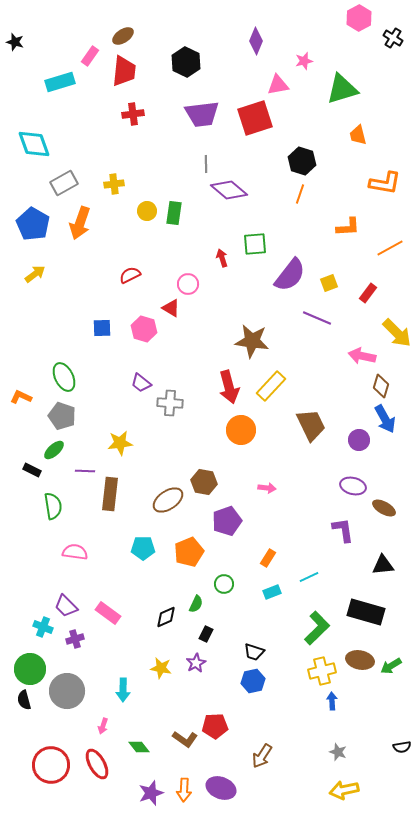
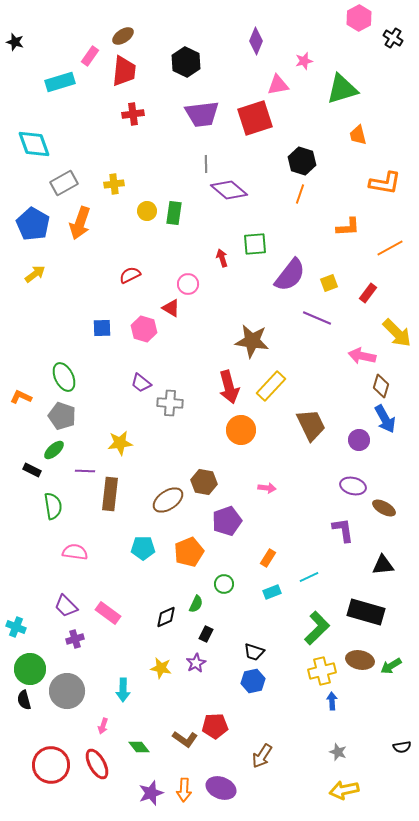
cyan cross at (43, 627): moved 27 px left
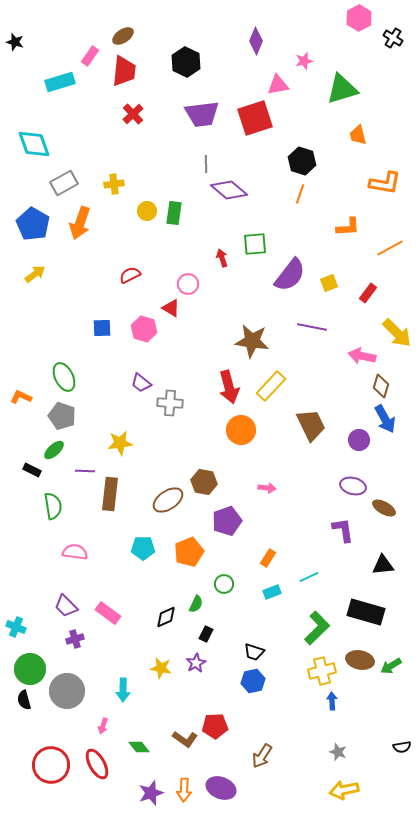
red cross at (133, 114): rotated 35 degrees counterclockwise
purple line at (317, 318): moved 5 px left, 9 px down; rotated 12 degrees counterclockwise
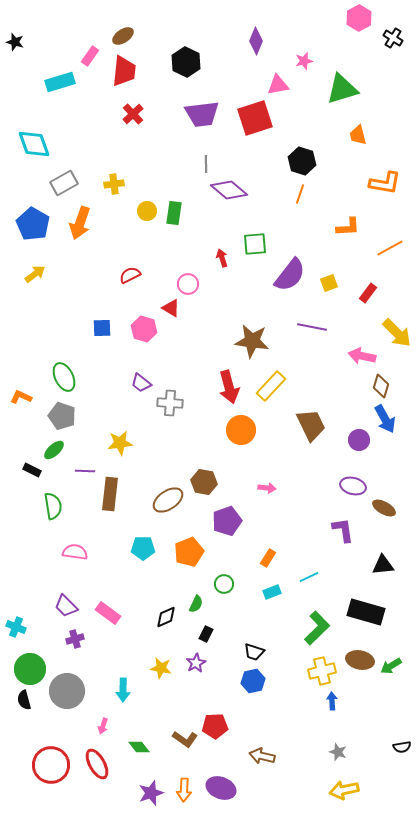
brown arrow at (262, 756): rotated 70 degrees clockwise
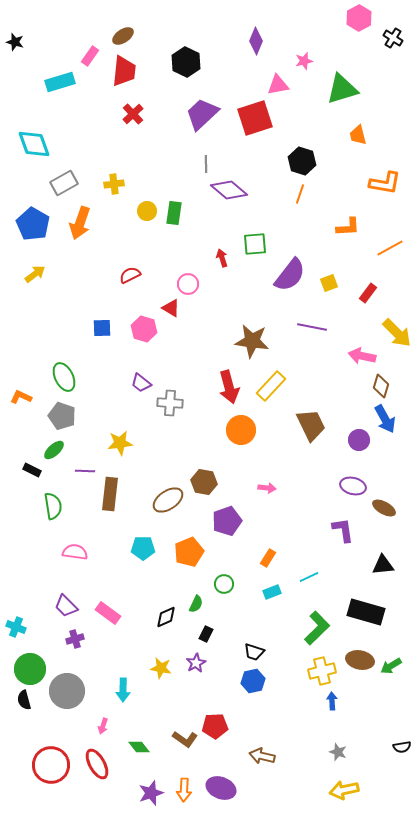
purple trapezoid at (202, 114): rotated 144 degrees clockwise
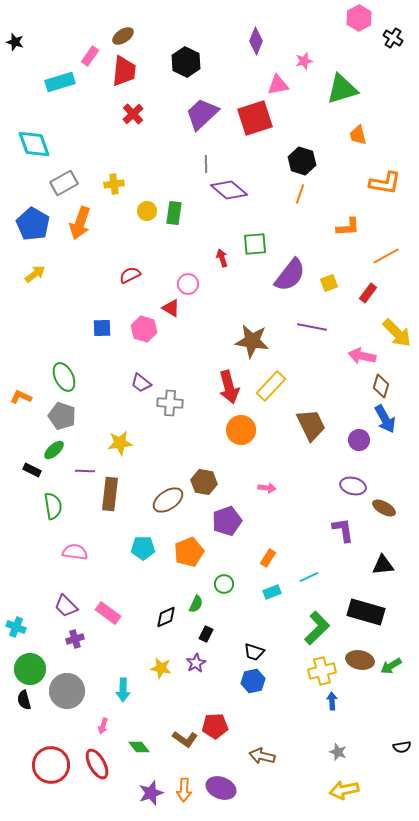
orange line at (390, 248): moved 4 px left, 8 px down
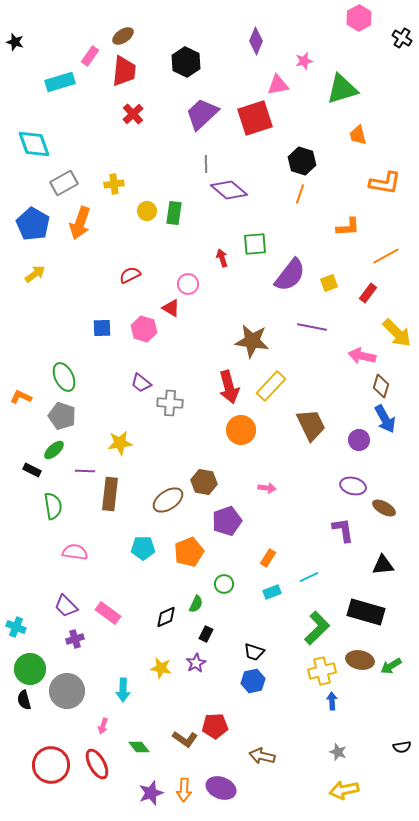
black cross at (393, 38): moved 9 px right
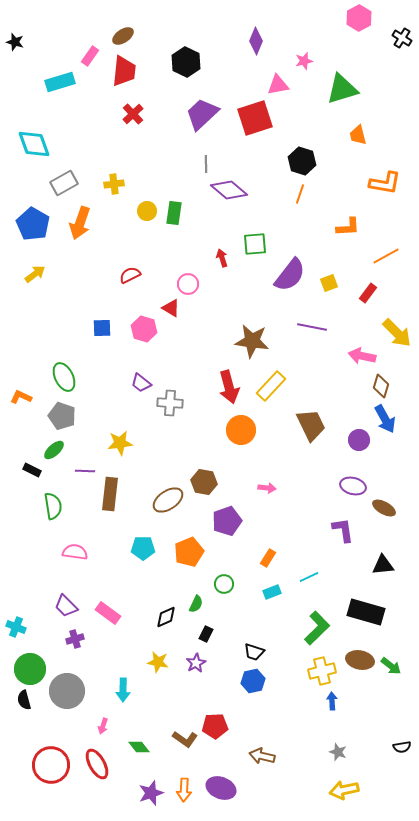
green arrow at (391, 666): rotated 110 degrees counterclockwise
yellow star at (161, 668): moved 3 px left, 6 px up
